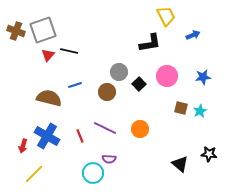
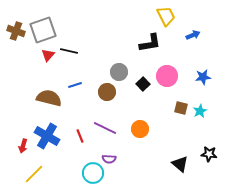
black square: moved 4 px right
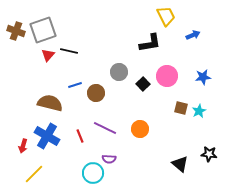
brown circle: moved 11 px left, 1 px down
brown semicircle: moved 1 px right, 5 px down
cyan star: moved 1 px left
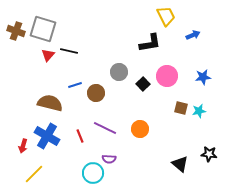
gray square: moved 1 px up; rotated 36 degrees clockwise
cyan star: rotated 16 degrees clockwise
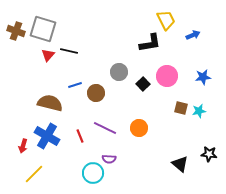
yellow trapezoid: moved 4 px down
orange circle: moved 1 px left, 1 px up
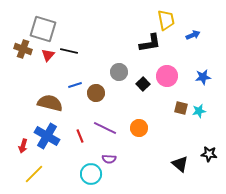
yellow trapezoid: rotated 15 degrees clockwise
brown cross: moved 7 px right, 18 px down
cyan circle: moved 2 px left, 1 px down
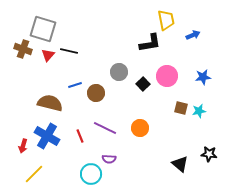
orange circle: moved 1 px right
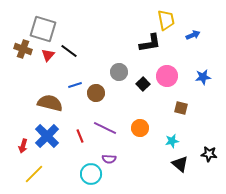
black line: rotated 24 degrees clockwise
cyan star: moved 27 px left, 30 px down
blue cross: rotated 15 degrees clockwise
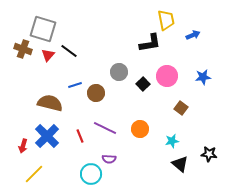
brown square: rotated 24 degrees clockwise
orange circle: moved 1 px down
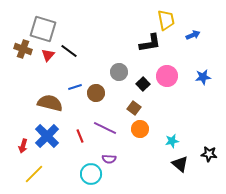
blue line: moved 2 px down
brown square: moved 47 px left
